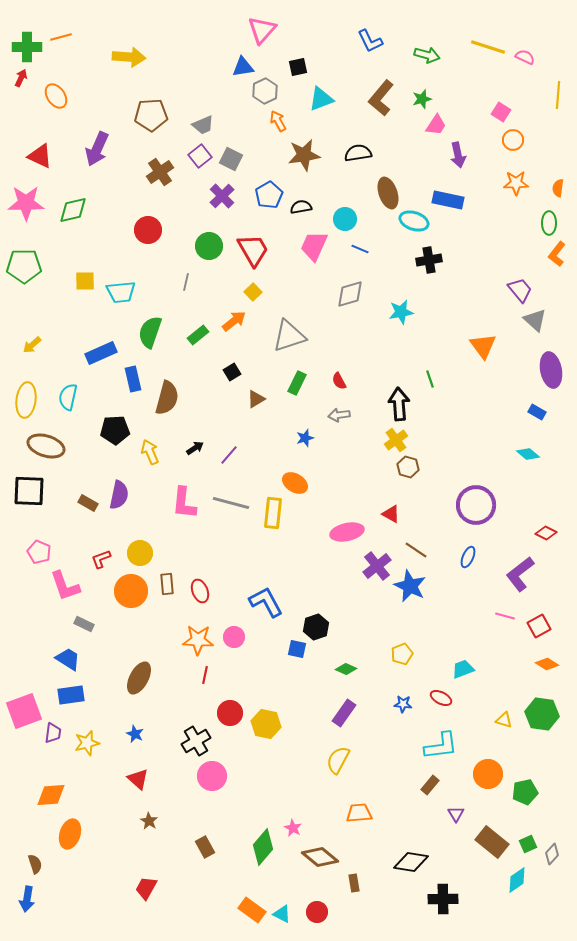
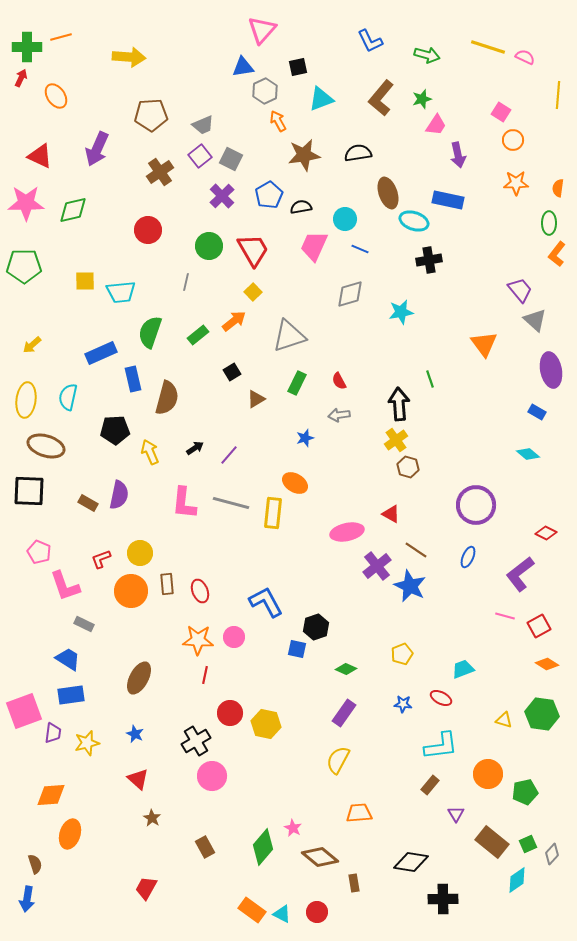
orange triangle at (483, 346): moved 1 px right, 2 px up
brown star at (149, 821): moved 3 px right, 3 px up
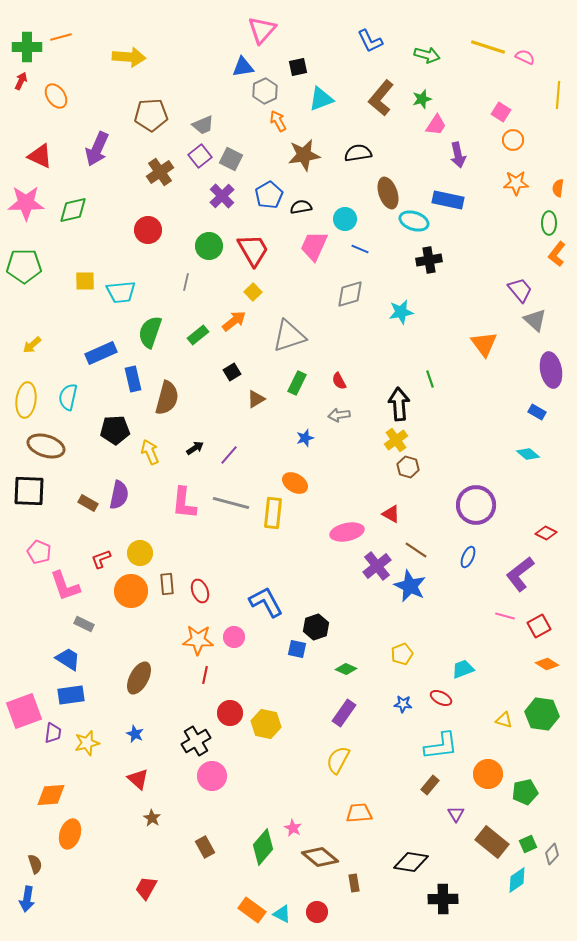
red arrow at (21, 78): moved 3 px down
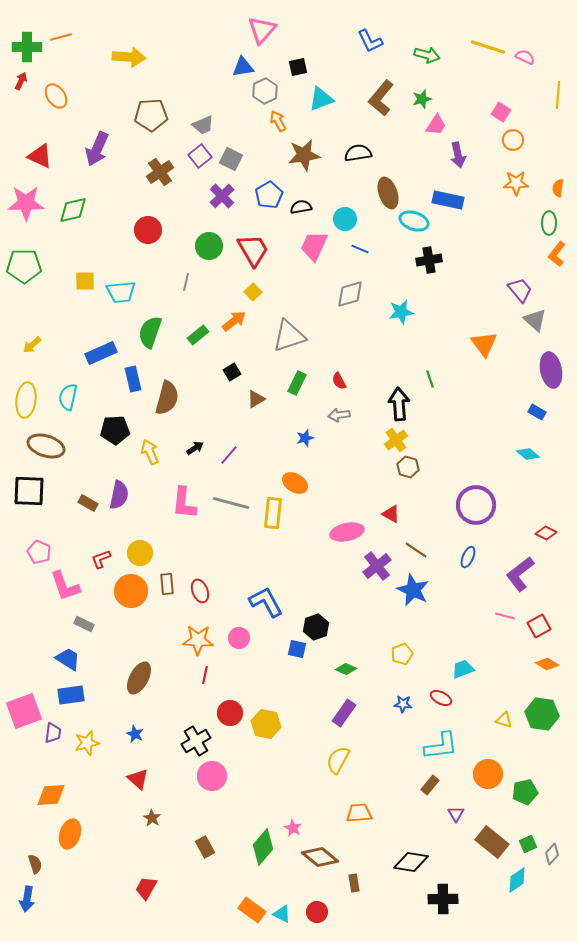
blue star at (410, 586): moved 3 px right, 4 px down
pink circle at (234, 637): moved 5 px right, 1 px down
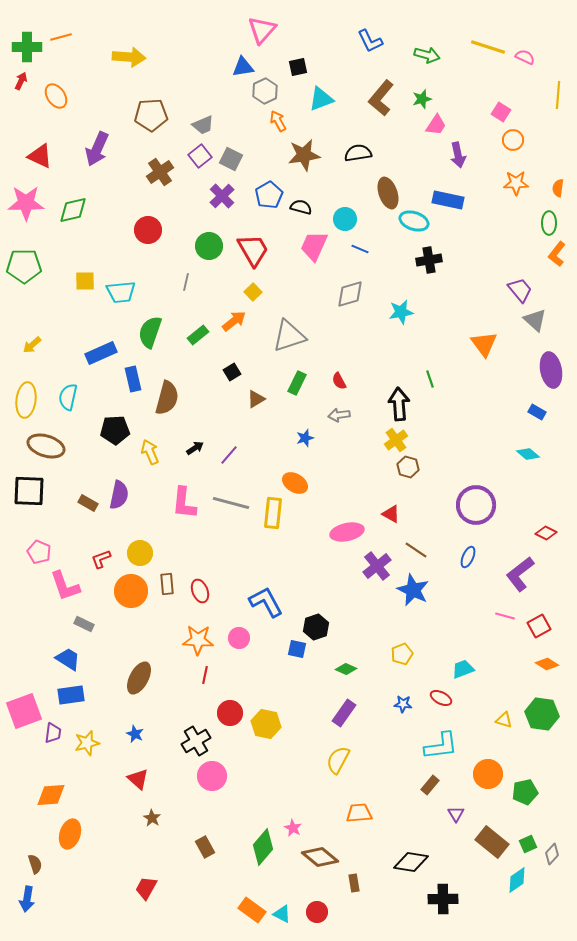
black semicircle at (301, 207): rotated 25 degrees clockwise
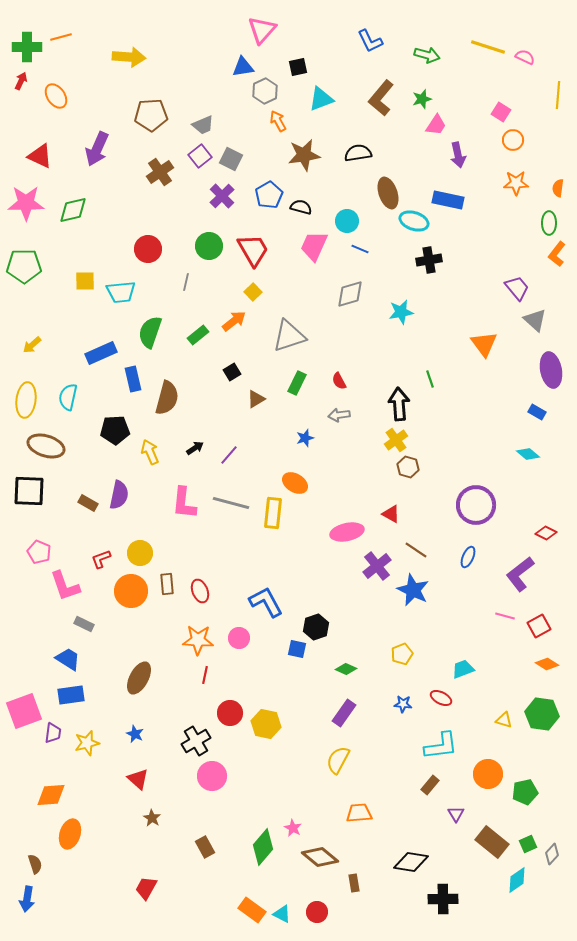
cyan circle at (345, 219): moved 2 px right, 2 px down
red circle at (148, 230): moved 19 px down
purple trapezoid at (520, 290): moved 3 px left, 2 px up
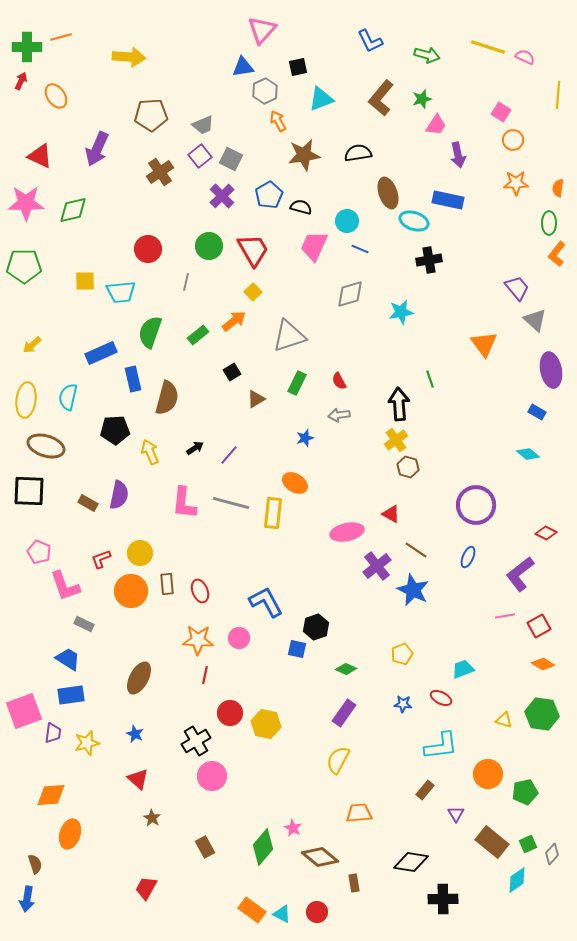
pink line at (505, 616): rotated 24 degrees counterclockwise
orange diamond at (547, 664): moved 4 px left
brown rectangle at (430, 785): moved 5 px left, 5 px down
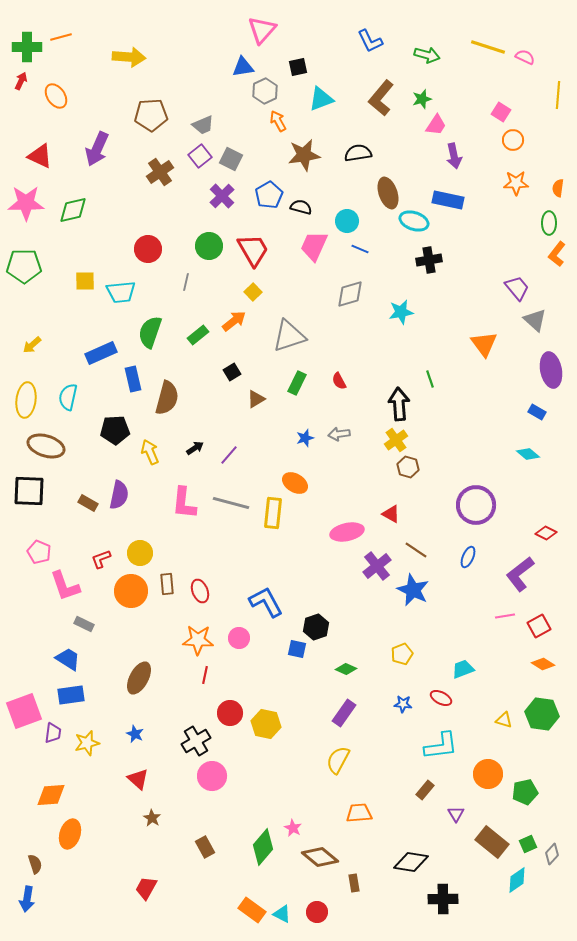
purple arrow at (458, 155): moved 4 px left, 1 px down
gray arrow at (339, 415): moved 19 px down
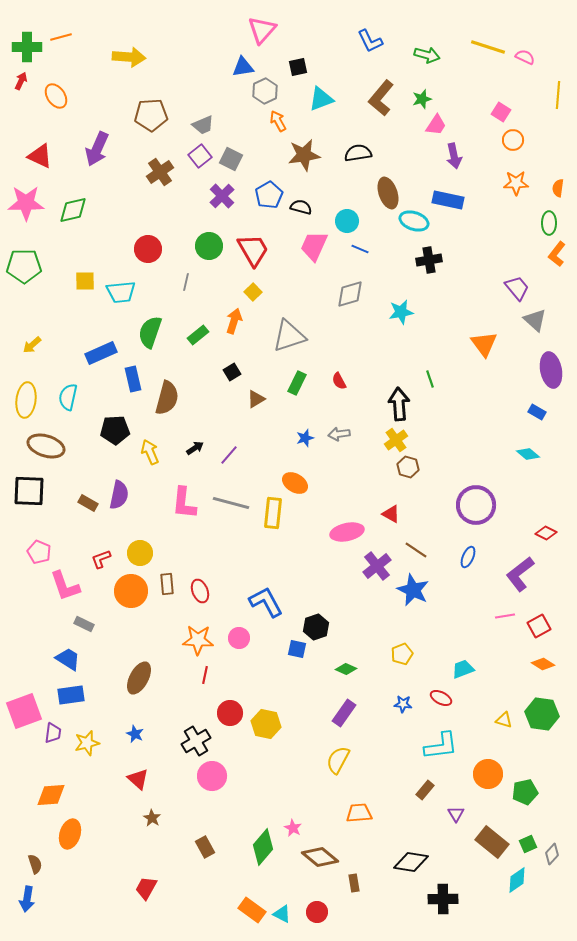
orange arrow at (234, 321): rotated 35 degrees counterclockwise
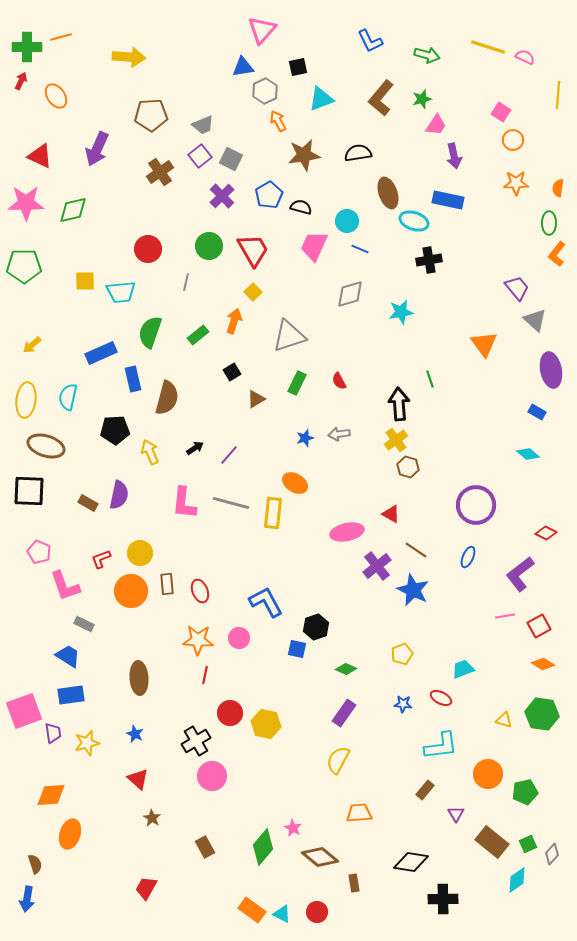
blue trapezoid at (68, 659): moved 3 px up
brown ellipse at (139, 678): rotated 32 degrees counterclockwise
purple trapezoid at (53, 733): rotated 15 degrees counterclockwise
